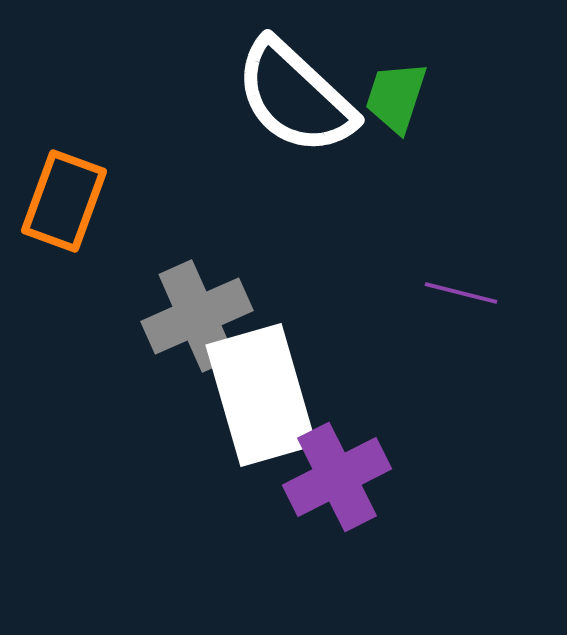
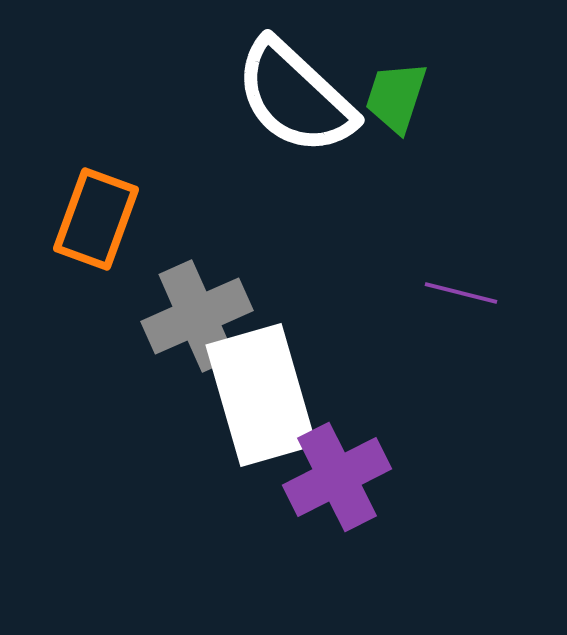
orange rectangle: moved 32 px right, 18 px down
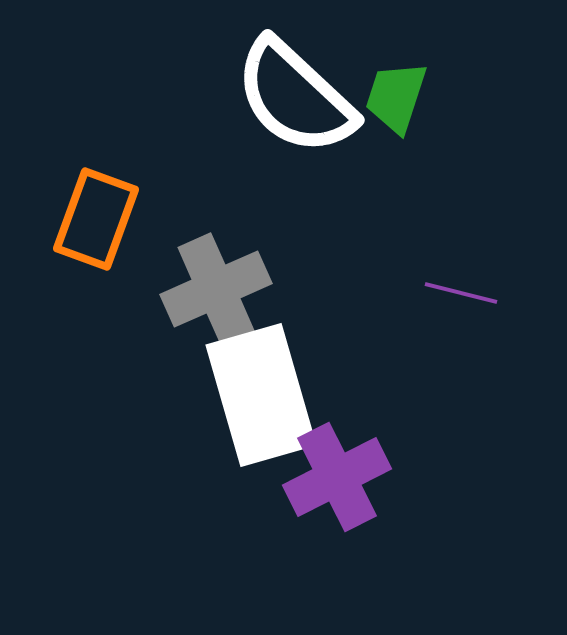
gray cross: moved 19 px right, 27 px up
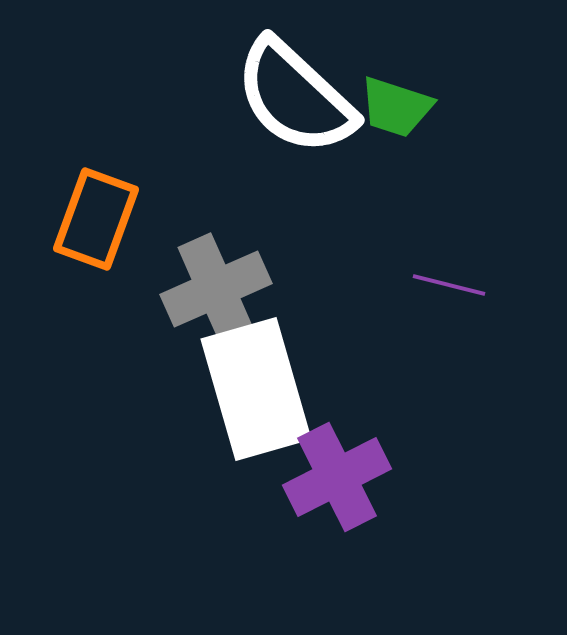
green trapezoid: moved 10 px down; rotated 90 degrees counterclockwise
purple line: moved 12 px left, 8 px up
white rectangle: moved 5 px left, 6 px up
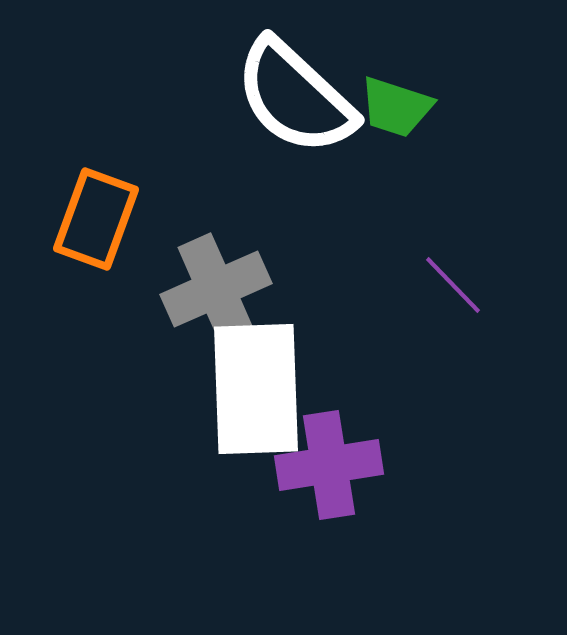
purple line: moved 4 px right; rotated 32 degrees clockwise
white rectangle: rotated 14 degrees clockwise
purple cross: moved 8 px left, 12 px up; rotated 18 degrees clockwise
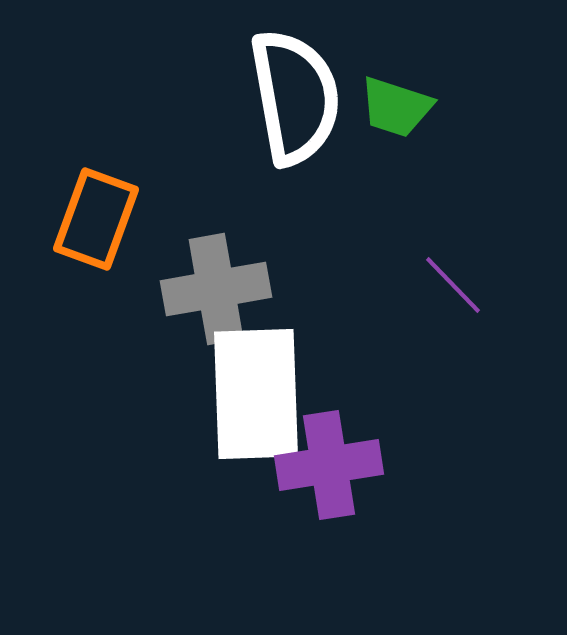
white semicircle: rotated 143 degrees counterclockwise
gray cross: rotated 14 degrees clockwise
white rectangle: moved 5 px down
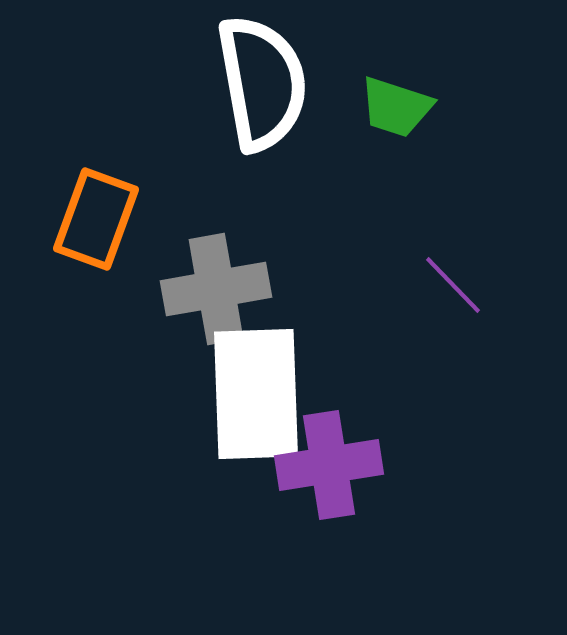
white semicircle: moved 33 px left, 14 px up
